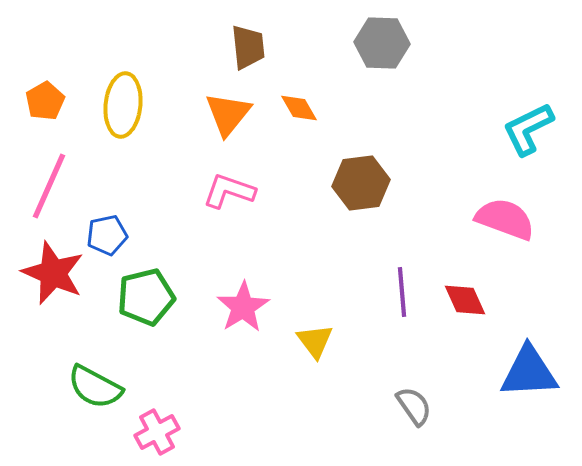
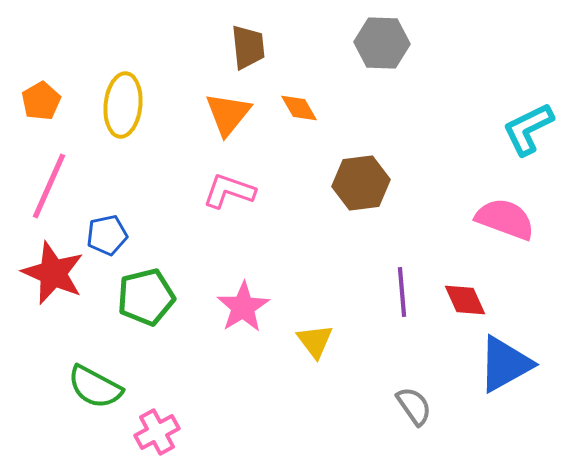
orange pentagon: moved 4 px left
blue triangle: moved 24 px left, 8 px up; rotated 26 degrees counterclockwise
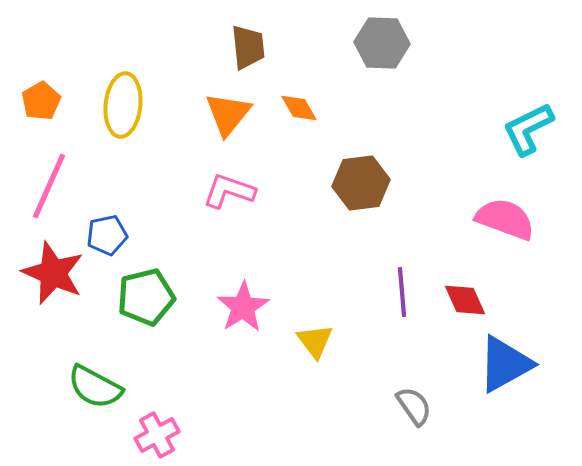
pink cross: moved 3 px down
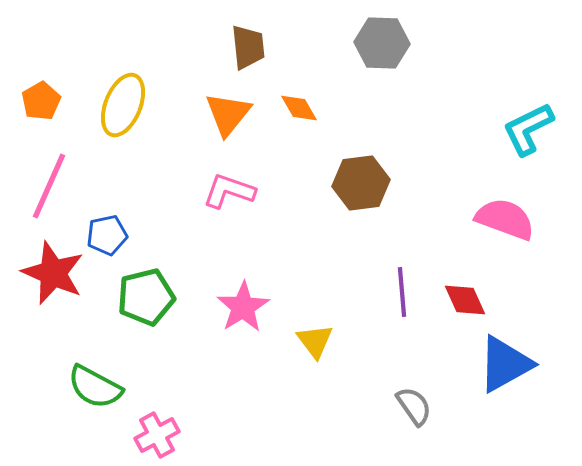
yellow ellipse: rotated 16 degrees clockwise
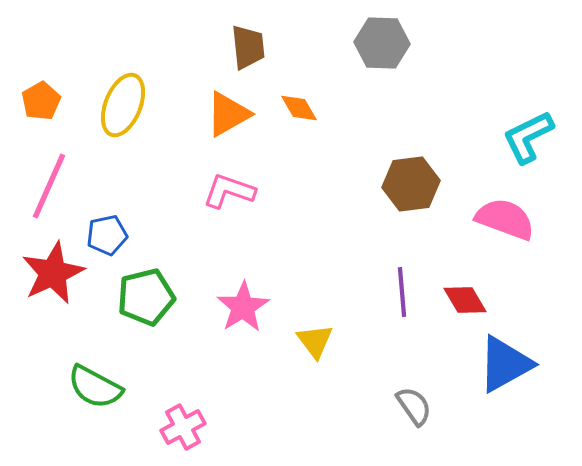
orange triangle: rotated 21 degrees clockwise
cyan L-shape: moved 8 px down
brown hexagon: moved 50 px right, 1 px down
red star: rotated 24 degrees clockwise
red diamond: rotated 6 degrees counterclockwise
pink cross: moved 26 px right, 8 px up
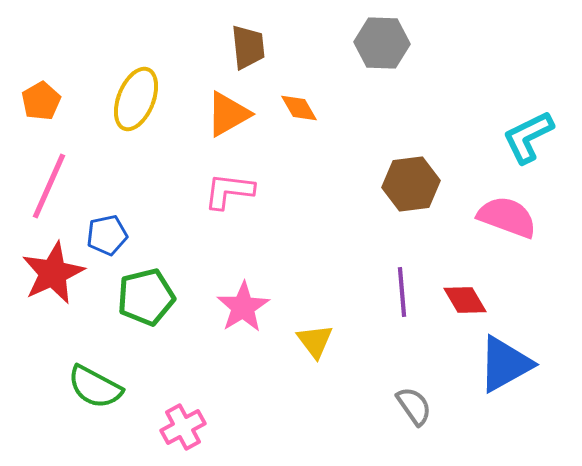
yellow ellipse: moved 13 px right, 6 px up
pink L-shape: rotated 12 degrees counterclockwise
pink semicircle: moved 2 px right, 2 px up
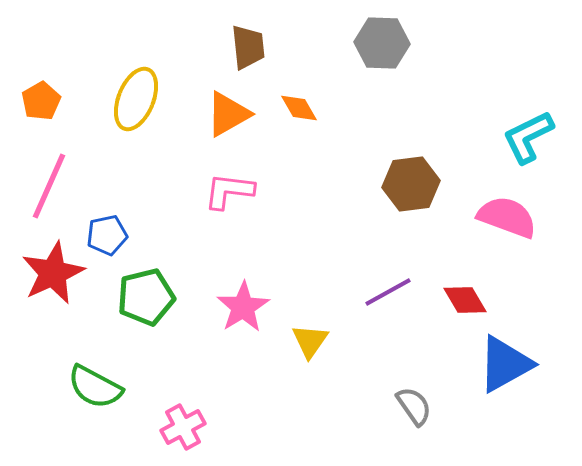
purple line: moved 14 px left; rotated 66 degrees clockwise
yellow triangle: moved 5 px left; rotated 12 degrees clockwise
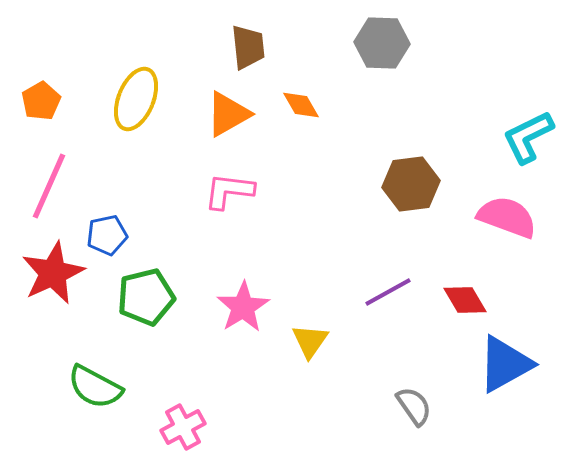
orange diamond: moved 2 px right, 3 px up
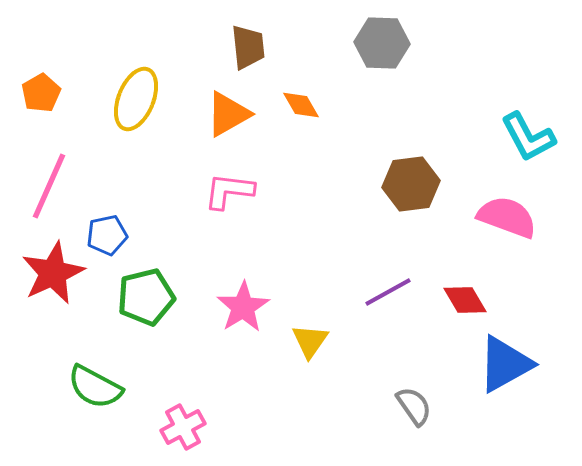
orange pentagon: moved 8 px up
cyan L-shape: rotated 92 degrees counterclockwise
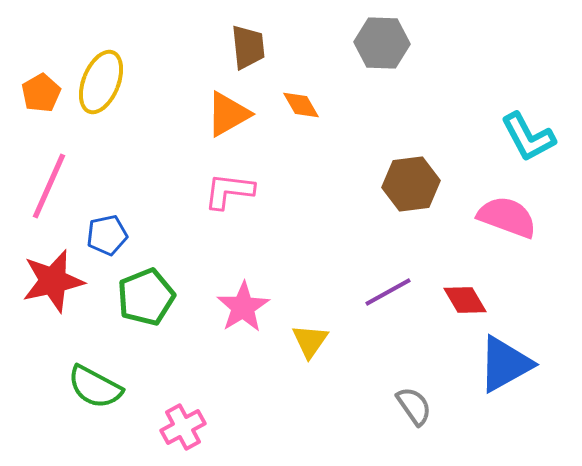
yellow ellipse: moved 35 px left, 17 px up
red star: moved 8 px down; rotated 12 degrees clockwise
green pentagon: rotated 8 degrees counterclockwise
